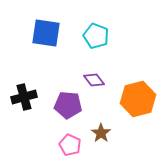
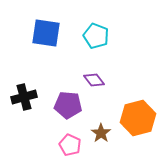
orange hexagon: moved 19 px down
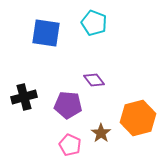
cyan pentagon: moved 2 px left, 13 px up
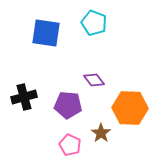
orange hexagon: moved 8 px left, 10 px up; rotated 16 degrees clockwise
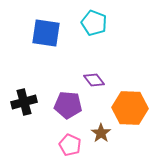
black cross: moved 5 px down
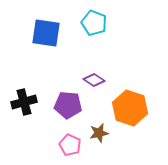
purple diamond: rotated 20 degrees counterclockwise
orange hexagon: rotated 16 degrees clockwise
brown star: moved 2 px left; rotated 24 degrees clockwise
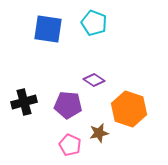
blue square: moved 2 px right, 4 px up
orange hexagon: moved 1 px left, 1 px down
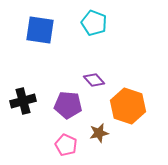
blue square: moved 8 px left, 1 px down
purple diamond: rotated 15 degrees clockwise
black cross: moved 1 px left, 1 px up
orange hexagon: moved 1 px left, 3 px up
pink pentagon: moved 4 px left
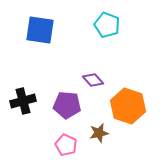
cyan pentagon: moved 13 px right, 2 px down
purple diamond: moved 1 px left
purple pentagon: moved 1 px left
